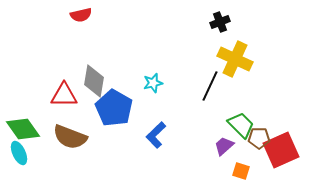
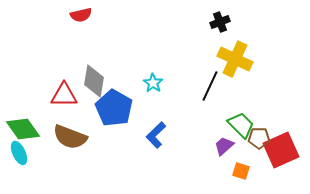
cyan star: rotated 24 degrees counterclockwise
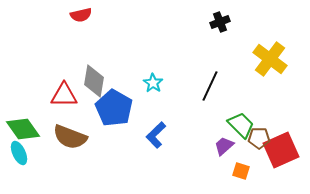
yellow cross: moved 35 px right; rotated 12 degrees clockwise
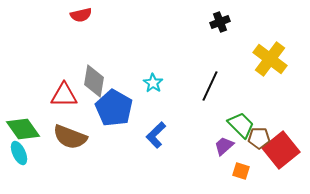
red square: rotated 15 degrees counterclockwise
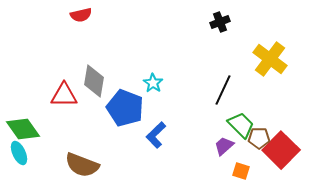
black line: moved 13 px right, 4 px down
blue pentagon: moved 11 px right; rotated 9 degrees counterclockwise
brown semicircle: moved 12 px right, 28 px down
red square: rotated 6 degrees counterclockwise
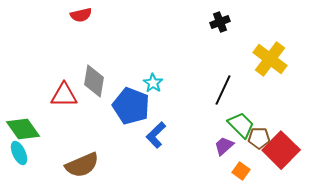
blue pentagon: moved 6 px right, 2 px up
brown semicircle: rotated 44 degrees counterclockwise
orange square: rotated 18 degrees clockwise
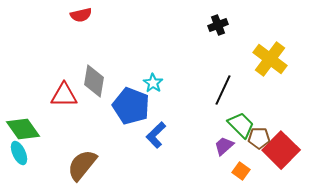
black cross: moved 2 px left, 3 px down
brown semicircle: rotated 152 degrees clockwise
